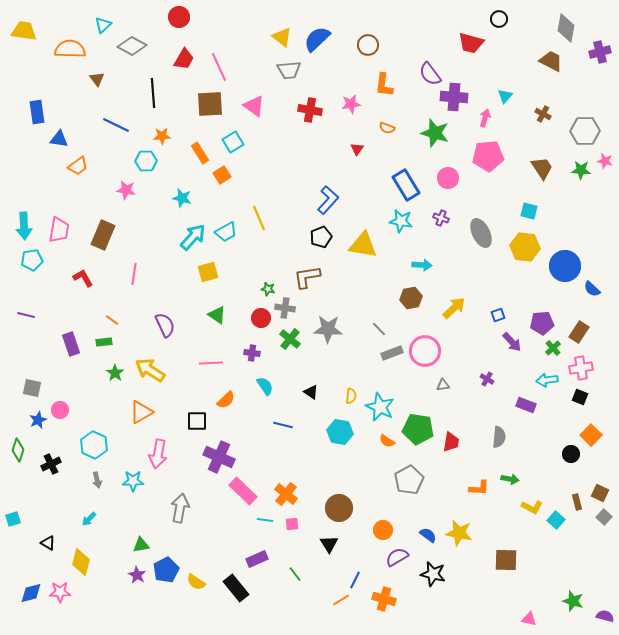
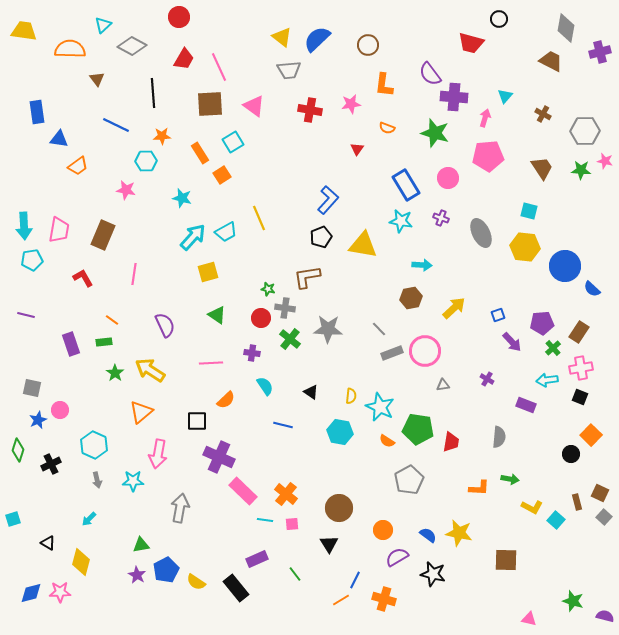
orange triangle at (141, 412): rotated 10 degrees counterclockwise
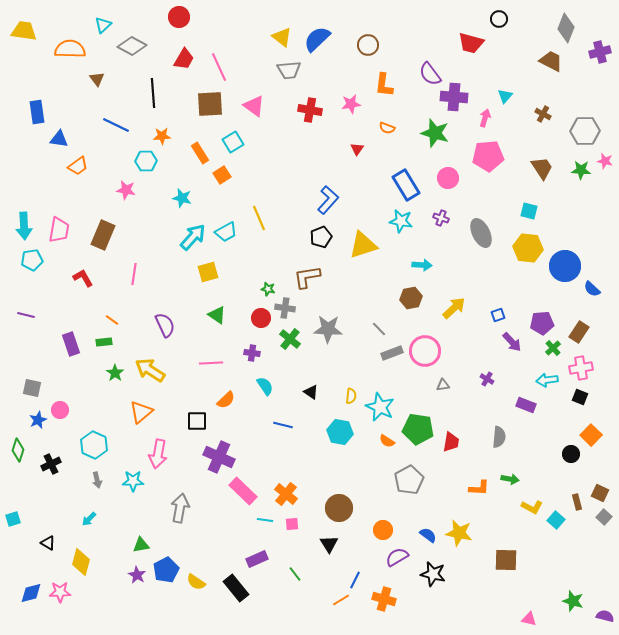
gray diamond at (566, 28): rotated 12 degrees clockwise
yellow triangle at (363, 245): rotated 28 degrees counterclockwise
yellow hexagon at (525, 247): moved 3 px right, 1 px down
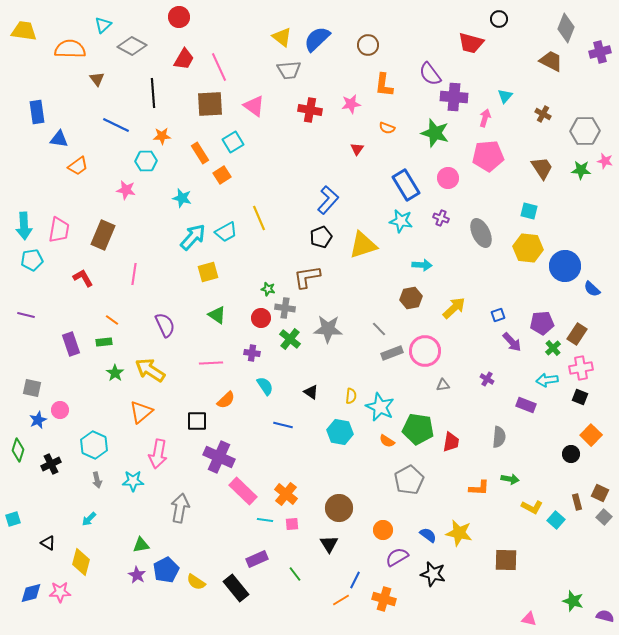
brown rectangle at (579, 332): moved 2 px left, 2 px down
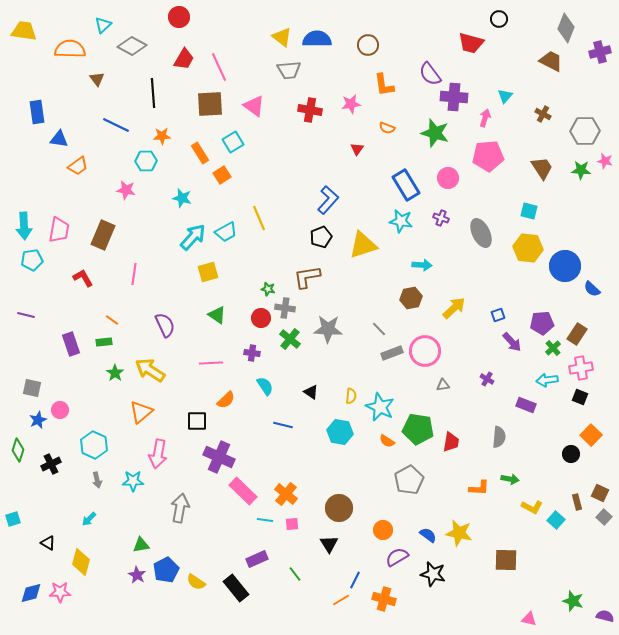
blue semicircle at (317, 39): rotated 44 degrees clockwise
orange L-shape at (384, 85): rotated 15 degrees counterclockwise
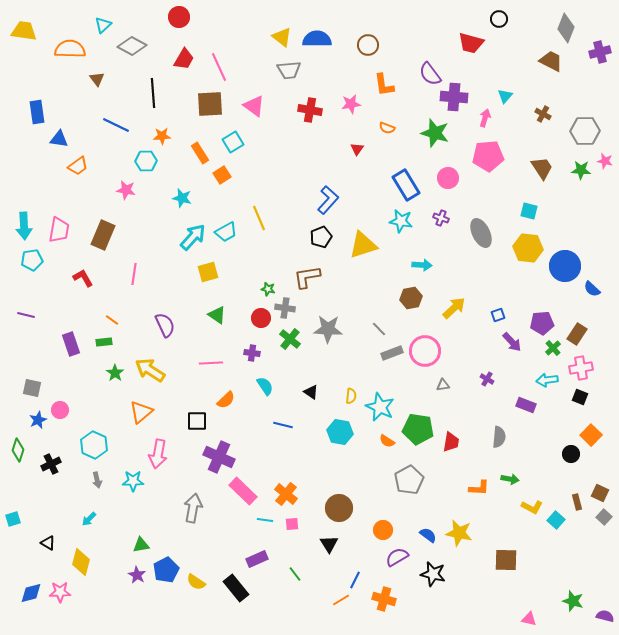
gray arrow at (180, 508): moved 13 px right
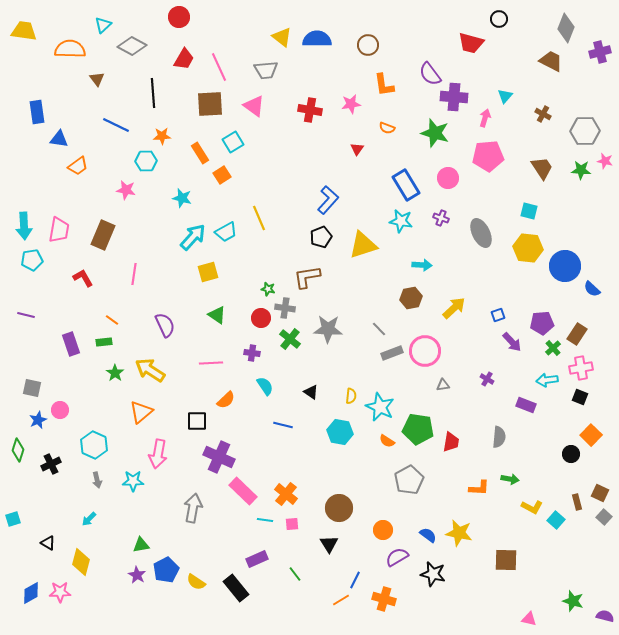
gray trapezoid at (289, 70): moved 23 px left
blue diamond at (31, 593): rotated 15 degrees counterclockwise
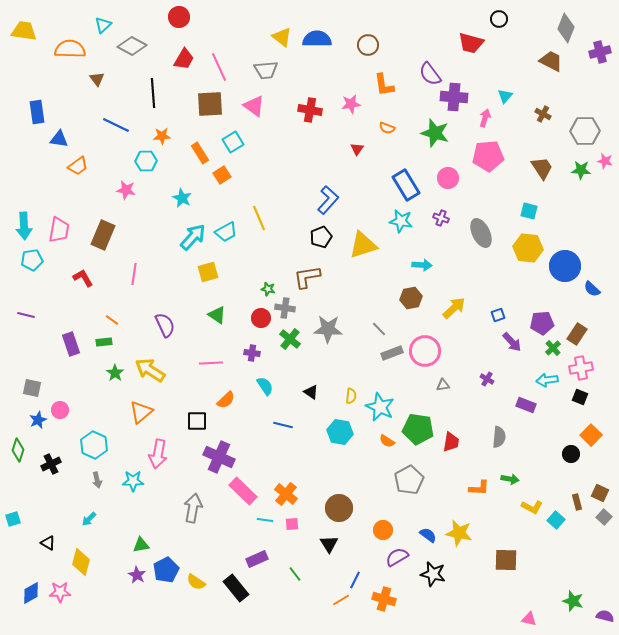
cyan star at (182, 198): rotated 12 degrees clockwise
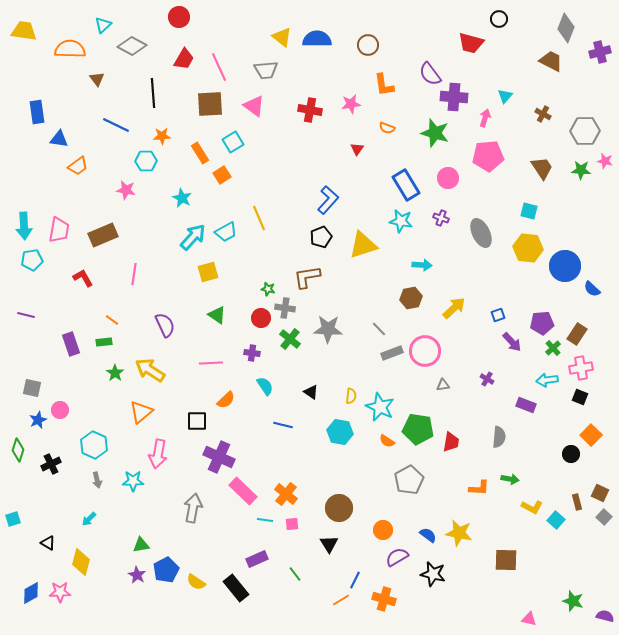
brown rectangle at (103, 235): rotated 44 degrees clockwise
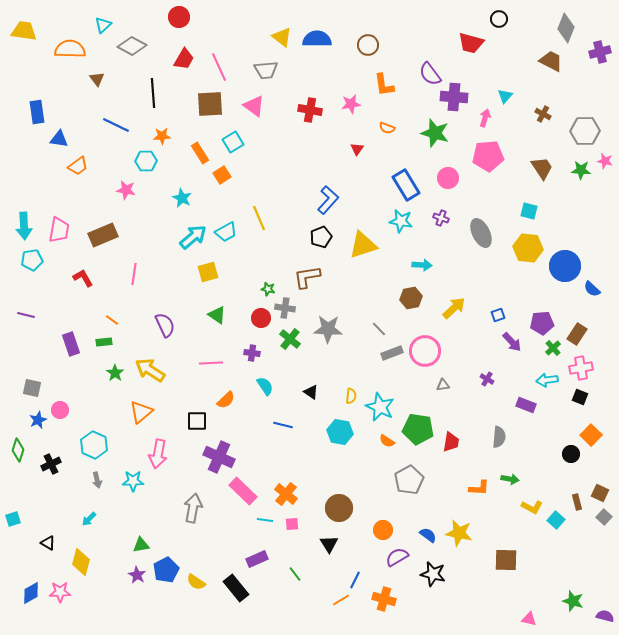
cyan arrow at (193, 237): rotated 8 degrees clockwise
